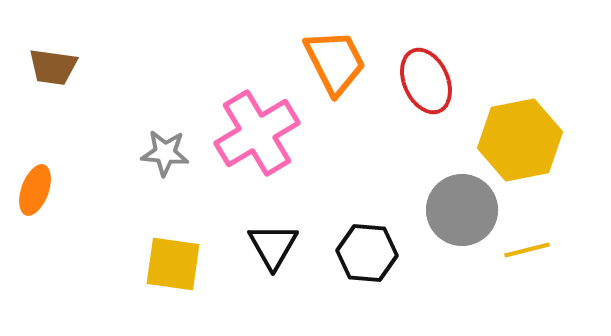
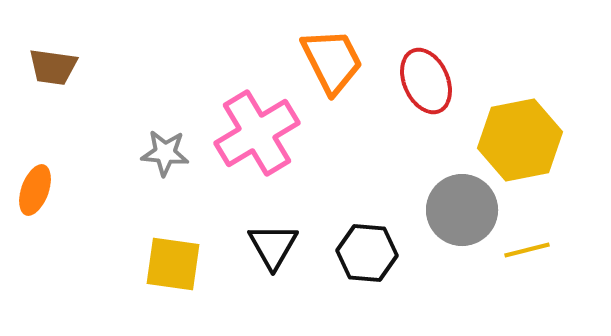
orange trapezoid: moved 3 px left, 1 px up
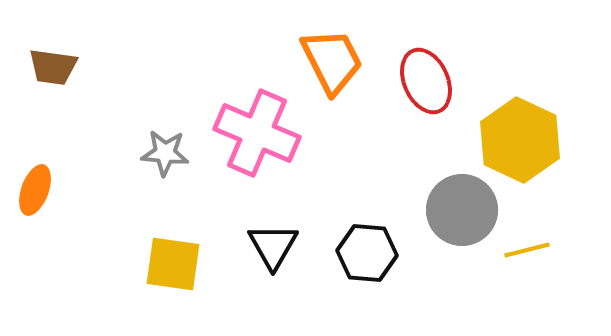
pink cross: rotated 36 degrees counterclockwise
yellow hexagon: rotated 24 degrees counterclockwise
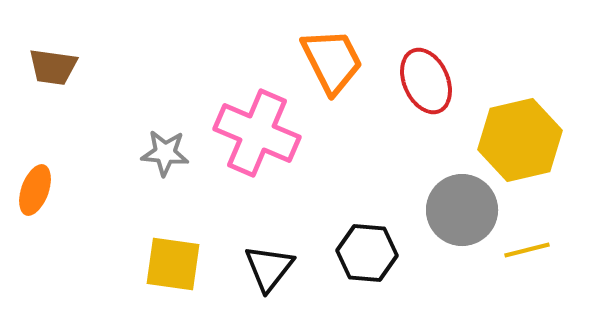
yellow hexagon: rotated 22 degrees clockwise
black triangle: moved 4 px left, 22 px down; rotated 8 degrees clockwise
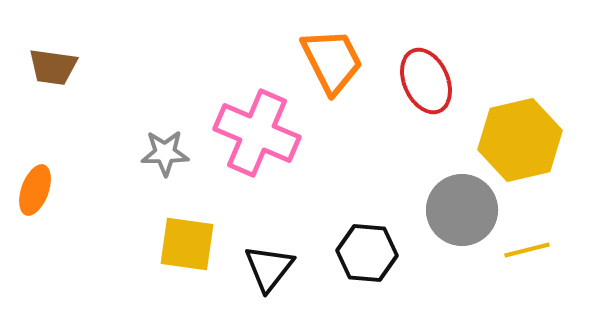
gray star: rotated 6 degrees counterclockwise
yellow square: moved 14 px right, 20 px up
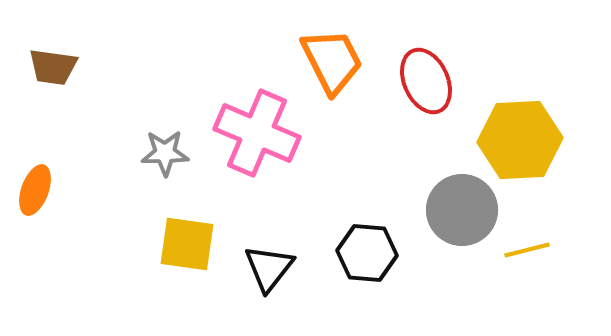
yellow hexagon: rotated 10 degrees clockwise
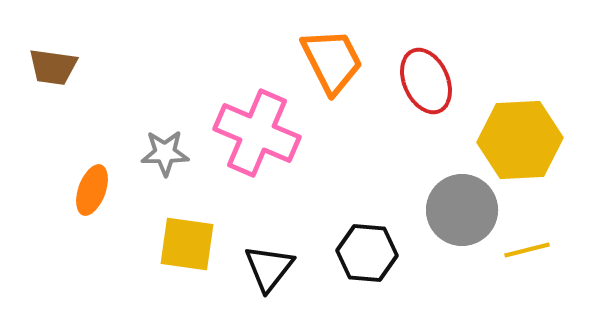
orange ellipse: moved 57 px right
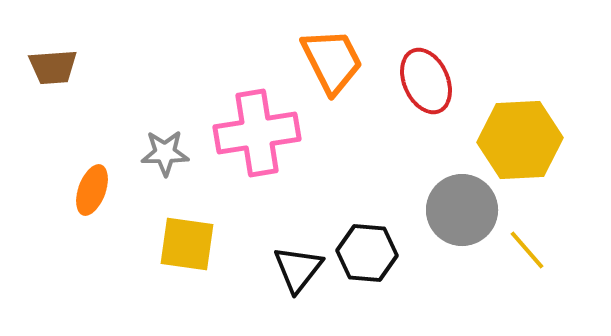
brown trapezoid: rotated 12 degrees counterclockwise
pink cross: rotated 32 degrees counterclockwise
yellow line: rotated 63 degrees clockwise
black triangle: moved 29 px right, 1 px down
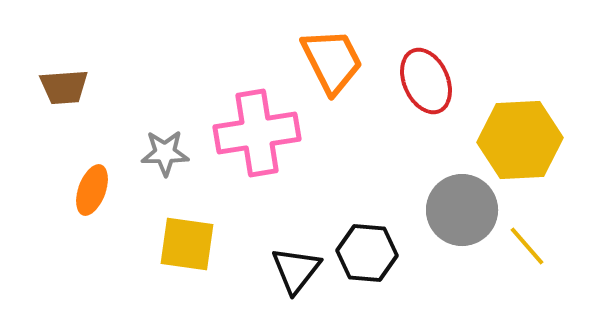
brown trapezoid: moved 11 px right, 20 px down
yellow line: moved 4 px up
black triangle: moved 2 px left, 1 px down
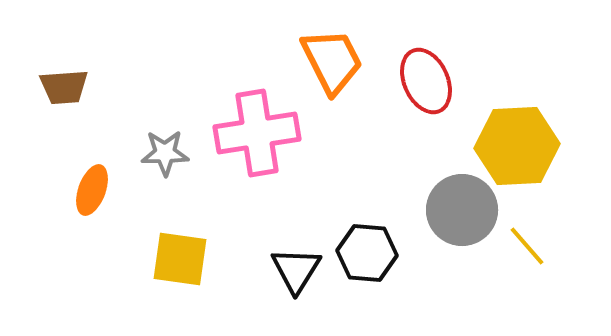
yellow hexagon: moved 3 px left, 6 px down
yellow square: moved 7 px left, 15 px down
black triangle: rotated 6 degrees counterclockwise
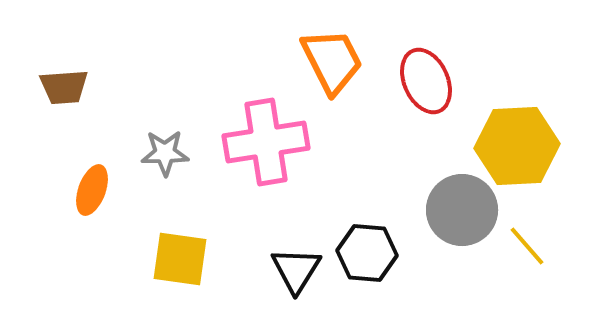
pink cross: moved 9 px right, 9 px down
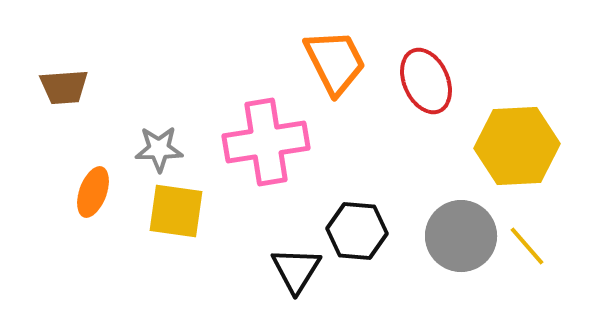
orange trapezoid: moved 3 px right, 1 px down
gray star: moved 6 px left, 4 px up
orange ellipse: moved 1 px right, 2 px down
gray circle: moved 1 px left, 26 px down
black hexagon: moved 10 px left, 22 px up
yellow square: moved 4 px left, 48 px up
